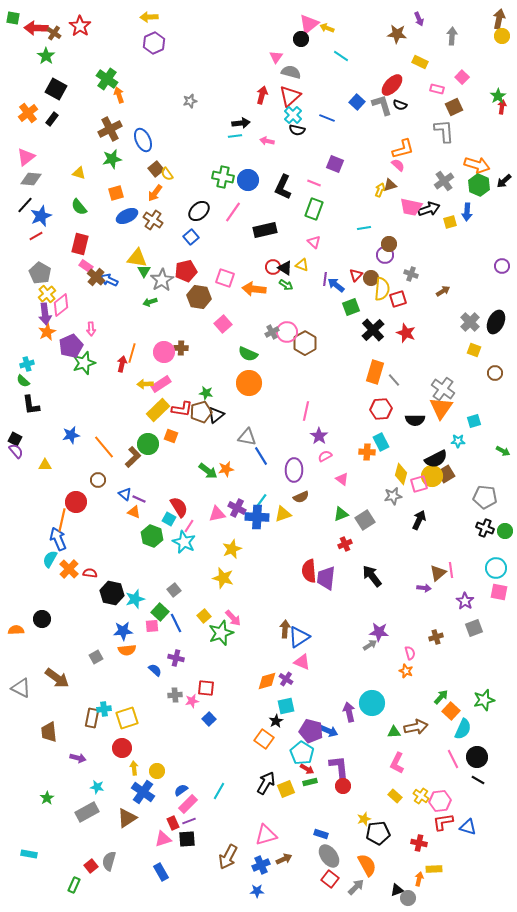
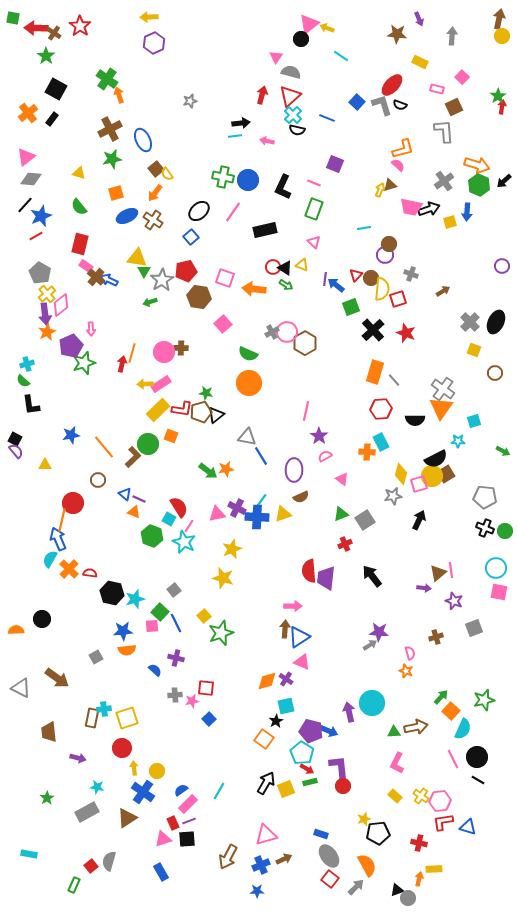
red circle at (76, 502): moved 3 px left, 1 px down
purple star at (465, 601): moved 11 px left; rotated 12 degrees counterclockwise
pink arrow at (233, 618): moved 60 px right, 12 px up; rotated 48 degrees counterclockwise
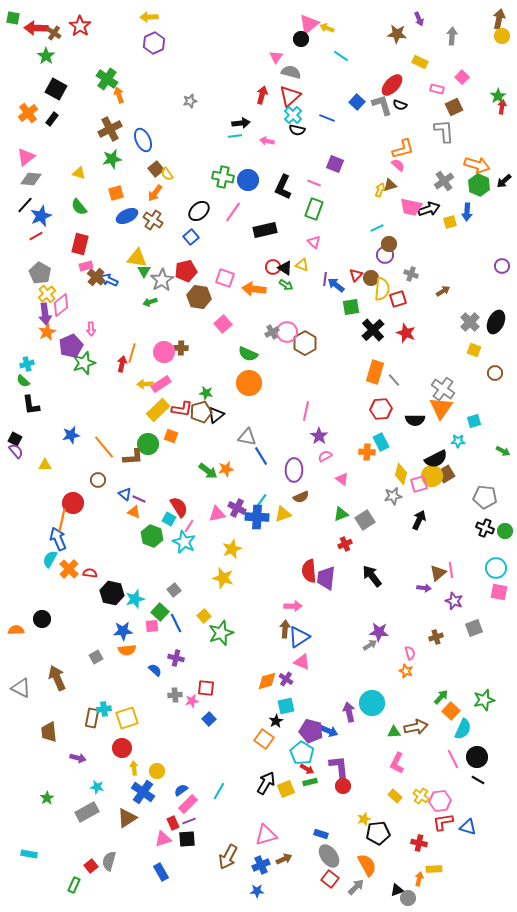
cyan line at (364, 228): moved 13 px right; rotated 16 degrees counterclockwise
pink rectangle at (86, 266): rotated 48 degrees counterclockwise
green square at (351, 307): rotated 12 degrees clockwise
brown L-shape at (133, 457): rotated 40 degrees clockwise
brown arrow at (57, 678): rotated 150 degrees counterclockwise
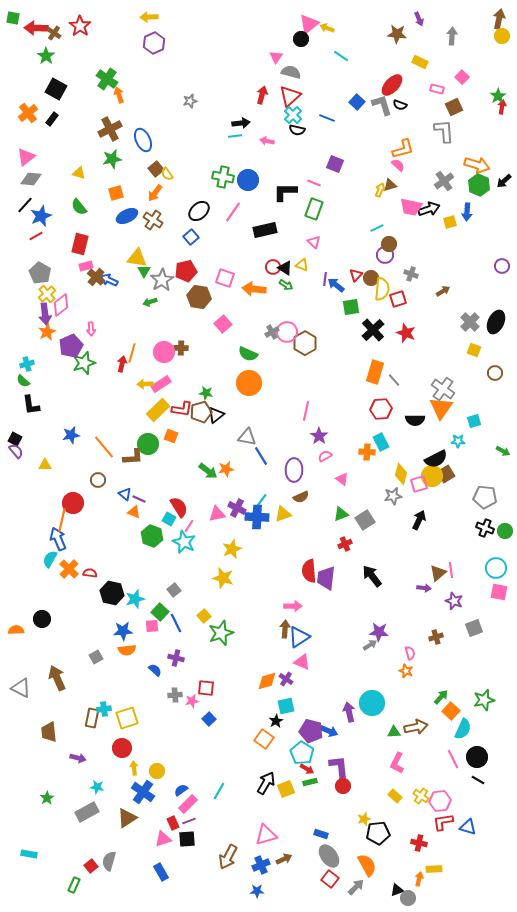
black L-shape at (283, 187): moved 2 px right, 5 px down; rotated 65 degrees clockwise
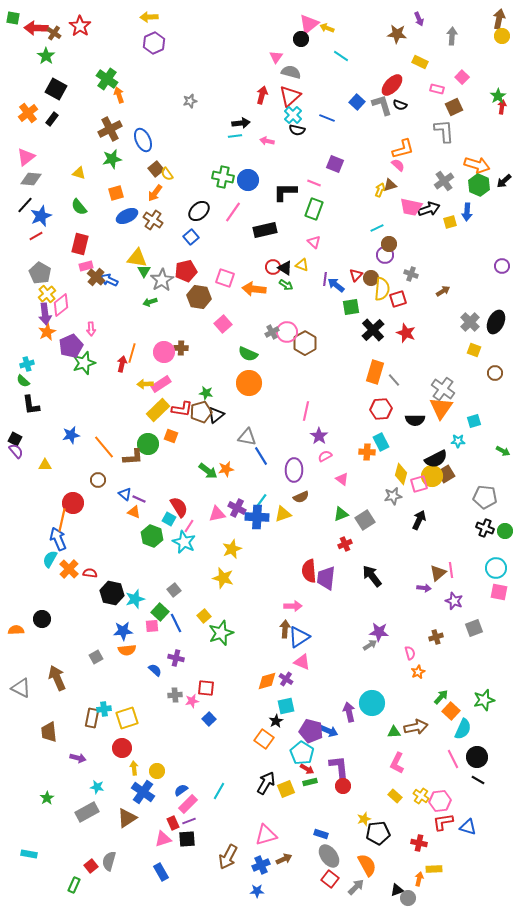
orange star at (406, 671): moved 12 px right, 1 px down; rotated 24 degrees clockwise
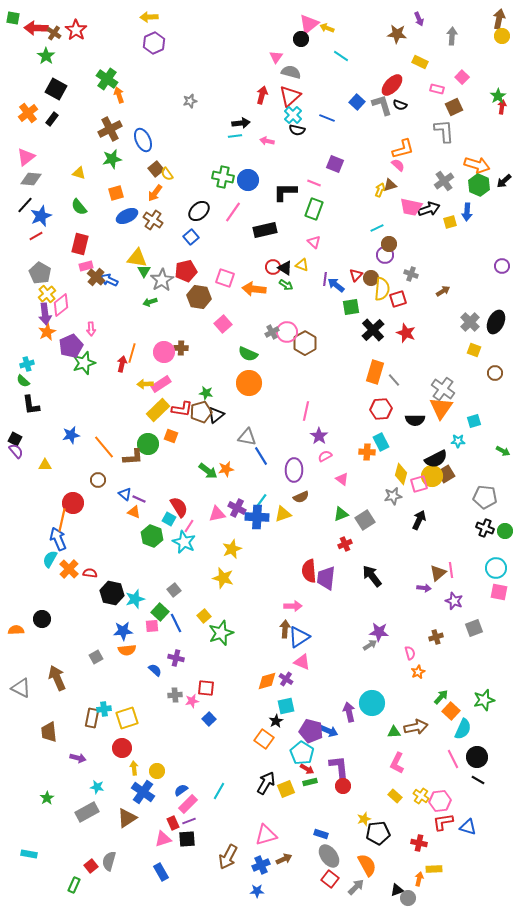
red star at (80, 26): moved 4 px left, 4 px down
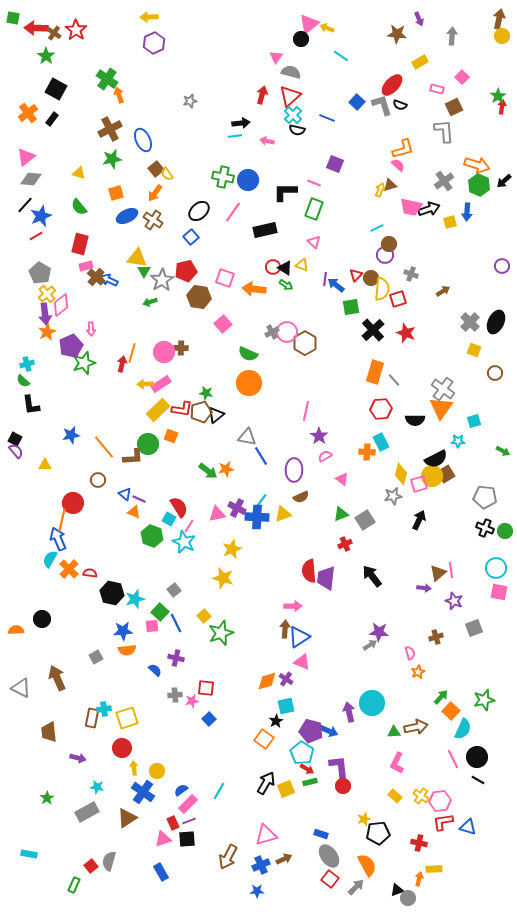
yellow rectangle at (420, 62): rotated 56 degrees counterclockwise
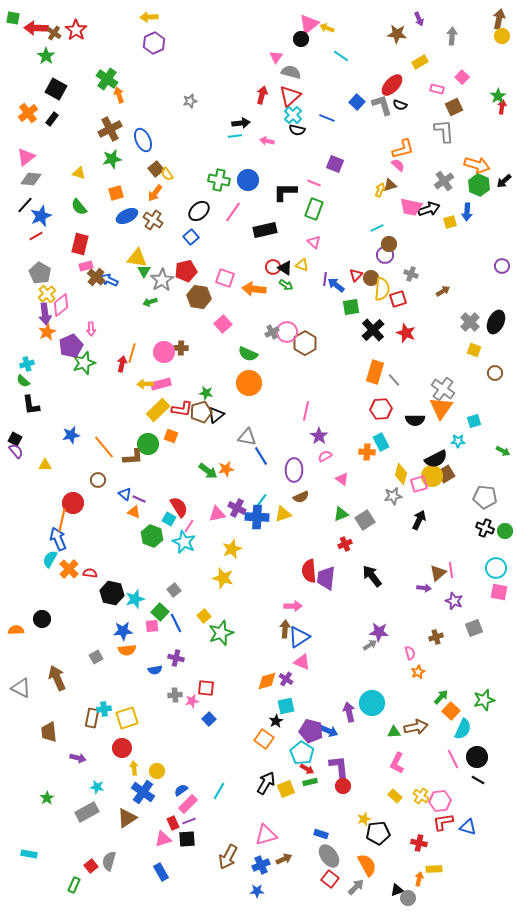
green cross at (223, 177): moved 4 px left, 3 px down
pink rectangle at (161, 384): rotated 18 degrees clockwise
blue semicircle at (155, 670): rotated 128 degrees clockwise
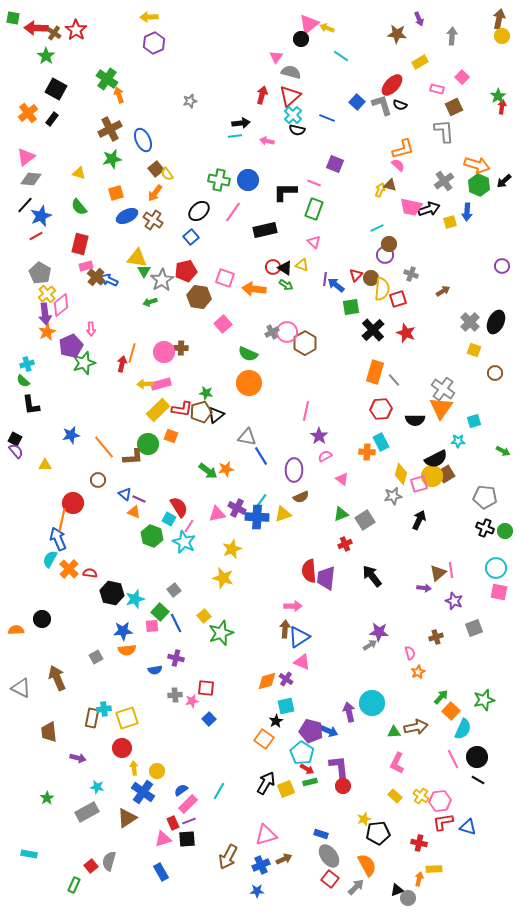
brown triangle at (390, 185): rotated 32 degrees clockwise
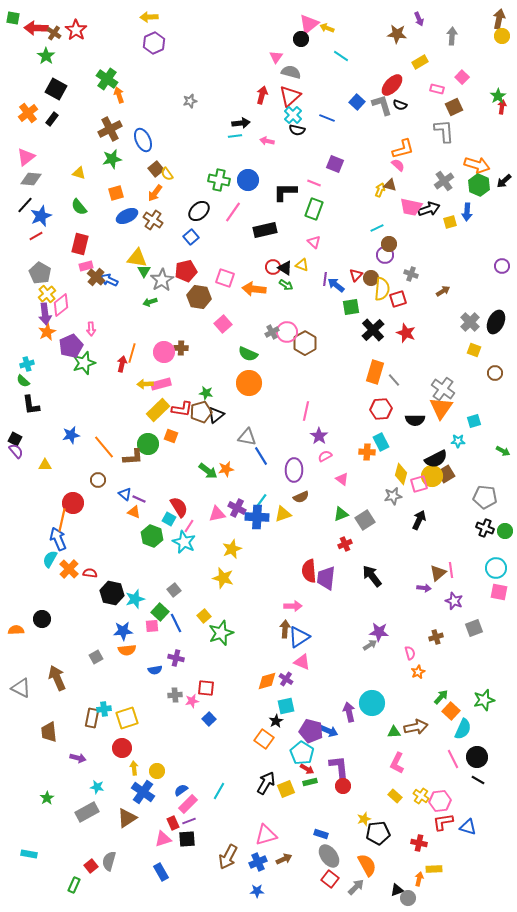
blue cross at (261, 865): moved 3 px left, 3 px up
